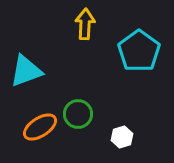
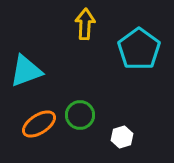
cyan pentagon: moved 2 px up
green circle: moved 2 px right, 1 px down
orange ellipse: moved 1 px left, 3 px up
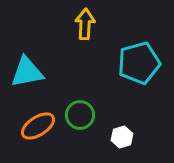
cyan pentagon: moved 14 px down; rotated 21 degrees clockwise
cyan triangle: moved 1 px right, 1 px down; rotated 9 degrees clockwise
orange ellipse: moved 1 px left, 2 px down
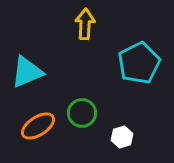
cyan pentagon: rotated 12 degrees counterclockwise
cyan triangle: rotated 12 degrees counterclockwise
green circle: moved 2 px right, 2 px up
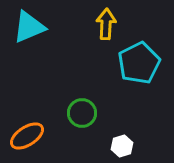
yellow arrow: moved 21 px right
cyan triangle: moved 2 px right, 45 px up
orange ellipse: moved 11 px left, 10 px down
white hexagon: moved 9 px down
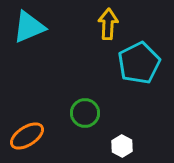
yellow arrow: moved 2 px right
green circle: moved 3 px right
white hexagon: rotated 15 degrees counterclockwise
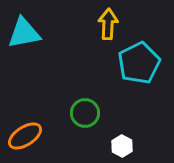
cyan triangle: moved 5 px left, 6 px down; rotated 12 degrees clockwise
orange ellipse: moved 2 px left
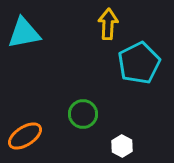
green circle: moved 2 px left, 1 px down
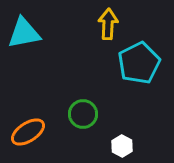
orange ellipse: moved 3 px right, 4 px up
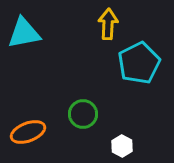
orange ellipse: rotated 12 degrees clockwise
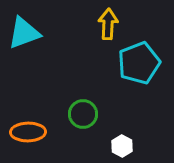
cyan triangle: rotated 9 degrees counterclockwise
cyan pentagon: rotated 6 degrees clockwise
orange ellipse: rotated 20 degrees clockwise
